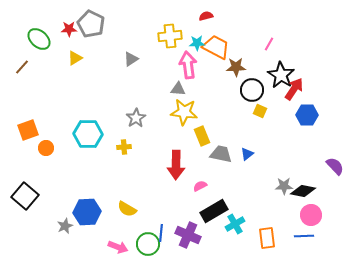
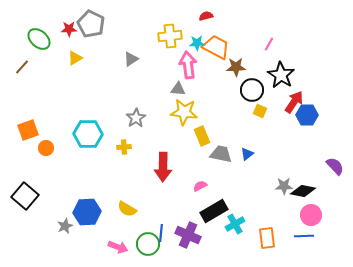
red arrow at (294, 89): moved 13 px down
red arrow at (176, 165): moved 13 px left, 2 px down
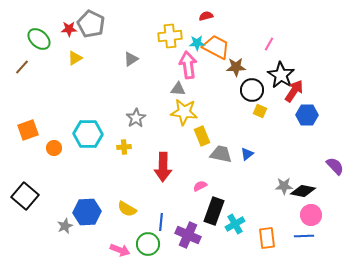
red arrow at (294, 102): moved 11 px up
orange circle at (46, 148): moved 8 px right
black rectangle at (214, 211): rotated 40 degrees counterclockwise
blue line at (161, 233): moved 11 px up
pink arrow at (118, 247): moved 2 px right, 3 px down
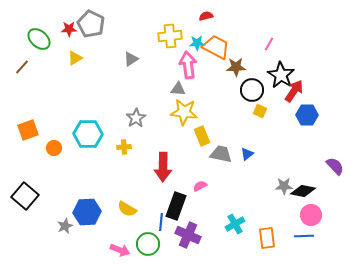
black rectangle at (214, 211): moved 38 px left, 5 px up
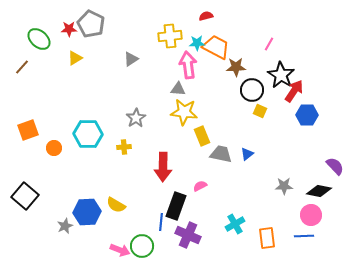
black diamond at (303, 191): moved 16 px right
yellow semicircle at (127, 209): moved 11 px left, 4 px up
green circle at (148, 244): moved 6 px left, 2 px down
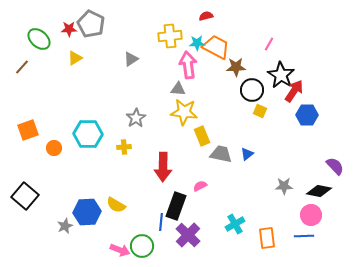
purple cross at (188, 235): rotated 20 degrees clockwise
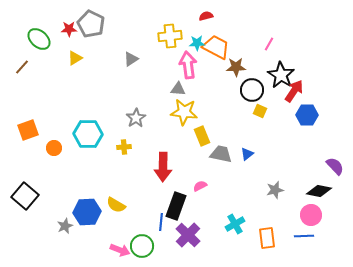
gray star at (284, 186): moved 9 px left, 4 px down; rotated 12 degrees counterclockwise
